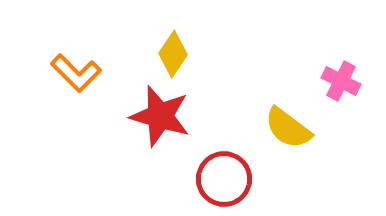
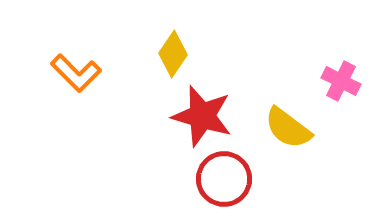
red star: moved 42 px right
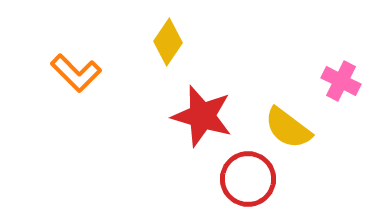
yellow diamond: moved 5 px left, 12 px up
red circle: moved 24 px right
